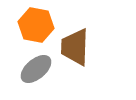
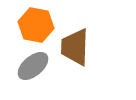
gray ellipse: moved 3 px left, 3 px up
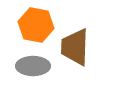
gray ellipse: rotated 40 degrees clockwise
